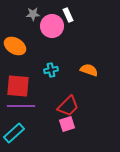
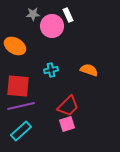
purple line: rotated 12 degrees counterclockwise
cyan rectangle: moved 7 px right, 2 px up
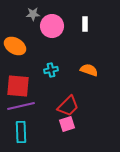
white rectangle: moved 17 px right, 9 px down; rotated 24 degrees clockwise
cyan rectangle: moved 1 px down; rotated 50 degrees counterclockwise
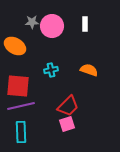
gray star: moved 1 px left, 8 px down
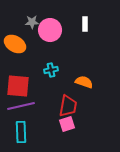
pink circle: moved 2 px left, 4 px down
orange ellipse: moved 2 px up
orange semicircle: moved 5 px left, 12 px down
red trapezoid: rotated 35 degrees counterclockwise
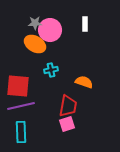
gray star: moved 3 px right, 1 px down
orange ellipse: moved 20 px right
